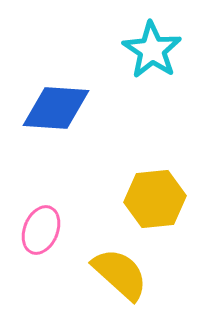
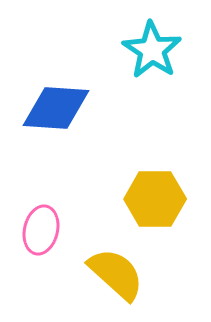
yellow hexagon: rotated 6 degrees clockwise
pink ellipse: rotated 9 degrees counterclockwise
yellow semicircle: moved 4 px left
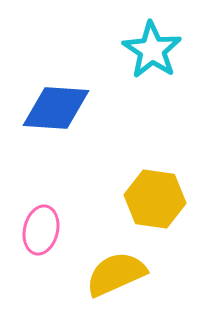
yellow hexagon: rotated 8 degrees clockwise
yellow semicircle: rotated 66 degrees counterclockwise
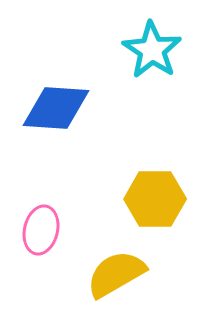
yellow hexagon: rotated 8 degrees counterclockwise
yellow semicircle: rotated 6 degrees counterclockwise
